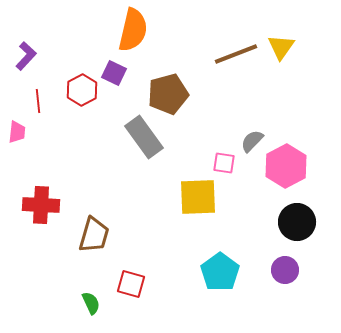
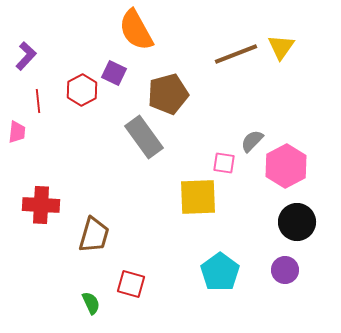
orange semicircle: moved 3 px right; rotated 138 degrees clockwise
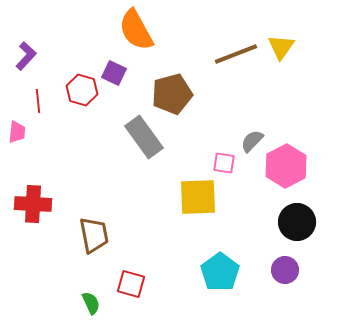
red hexagon: rotated 16 degrees counterclockwise
brown pentagon: moved 4 px right
red cross: moved 8 px left, 1 px up
brown trapezoid: rotated 27 degrees counterclockwise
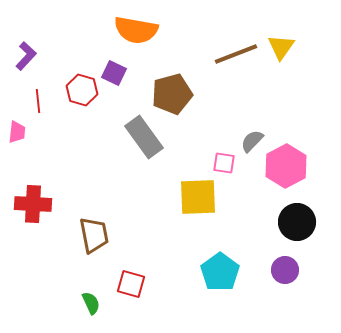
orange semicircle: rotated 51 degrees counterclockwise
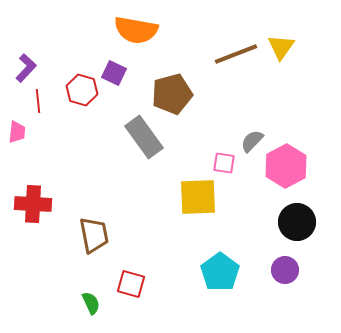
purple L-shape: moved 12 px down
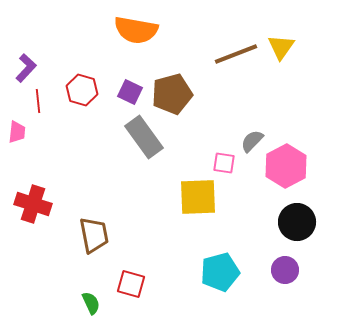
purple square: moved 16 px right, 19 px down
red cross: rotated 15 degrees clockwise
cyan pentagon: rotated 21 degrees clockwise
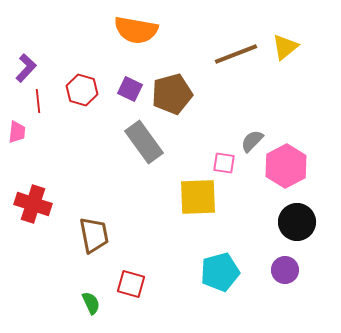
yellow triangle: moved 4 px right; rotated 16 degrees clockwise
purple square: moved 3 px up
gray rectangle: moved 5 px down
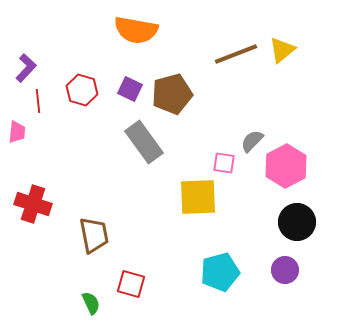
yellow triangle: moved 3 px left, 3 px down
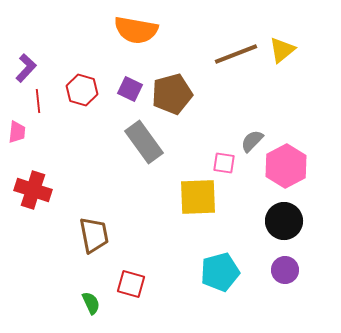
red cross: moved 14 px up
black circle: moved 13 px left, 1 px up
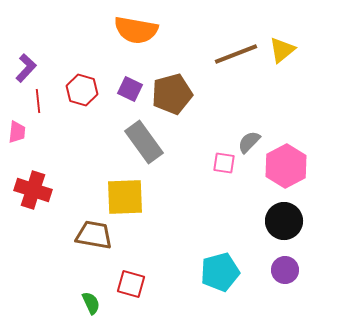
gray semicircle: moved 3 px left, 1 px down
yellow square: moved 73 px left
brown trapezoid: rotated 69 degrees counterclockwise
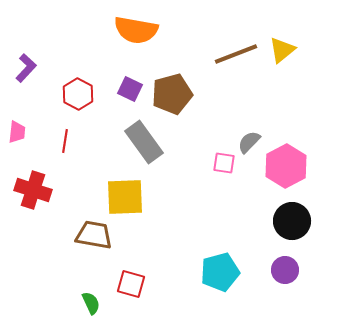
red hexagon: moved 4 px left, 4 px down; rotated 12 degrees clockwise
red line: moved 27 px right, 40 px down; rotated 15 degrees clockwise
black circle: moved 8 px right
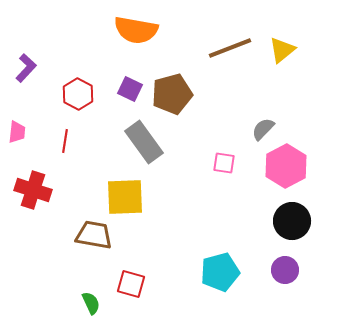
brown line: moved 6 px left, 6 px up
gray semicircle: moved 14 px right, 13 px up
